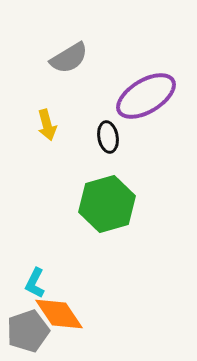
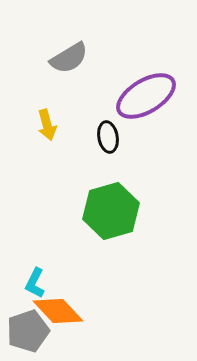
green hexagon: moved 4 px right, 7 px down
orange diamond: moved 1 px left, 3 px up; rotated 9 degrees counterclockwise
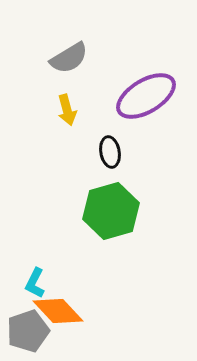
yellow arrow: moved 20 px right, 15 px up
black ellipse: moved 2 px right, 15 px down
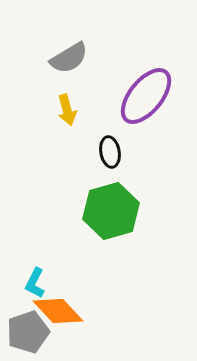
purple ellipse: rotated 20 degrees counterclockwise
gray pentagon: moved 1 px down
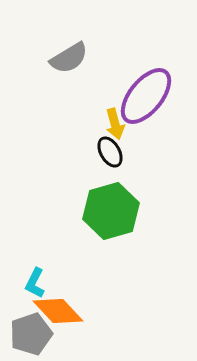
yellow arrow: moved 48 px right, 14 px down
black ellipse: rotated 20 degrees counterclockwise
gray pentagon: moved 3 px right, 2 px down
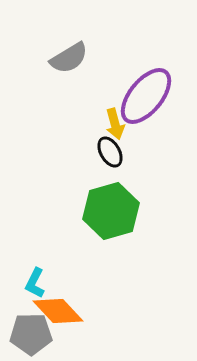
gray pentagon: rotated 18 degrees clockwise
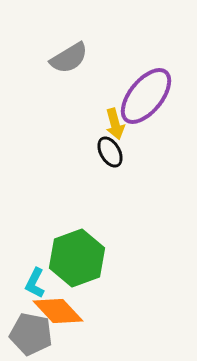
green hexagon: moved 34 px left, 47 px down; rotated 4 degrees counterclockwise
gray pentagon: rotated 12 degrees clockwise
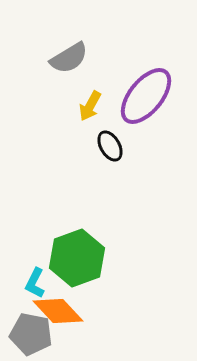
yellow arrow: moved 25 px left, 18 px up; rotated 44 degrees clockwise
black ellipse: moved 6 px up
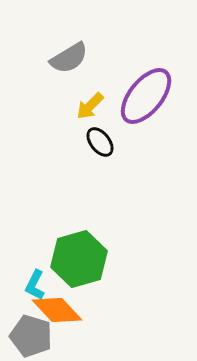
yellow arrow: rotated 16 degrees clockwise
black ellipse: moved 10 px left, 4 px up; rotated 8 degrees counterclockwise
green hexagon: moved 2 px right, 1 px down; rotated 4 degrees clockwise
cyan L-shape: moved 2 px down
orange diamond: moved 1 px left, 1 px up
gray pentagon: moved 2 px down; rotated 6 degrees clockwise
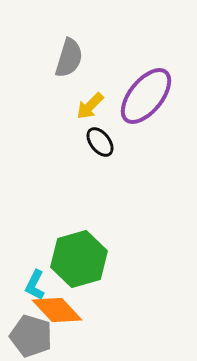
gray semicircle: rotated 42 degrees counterclockwise
